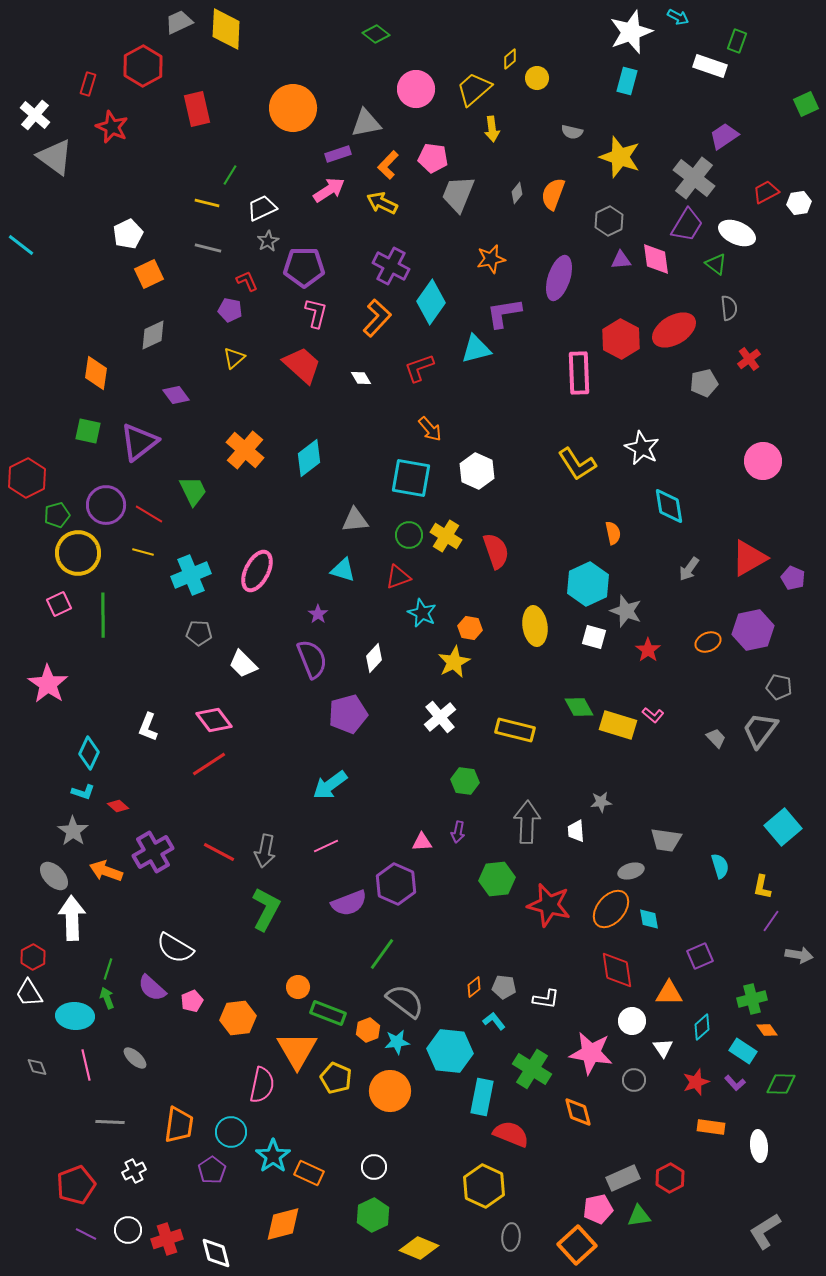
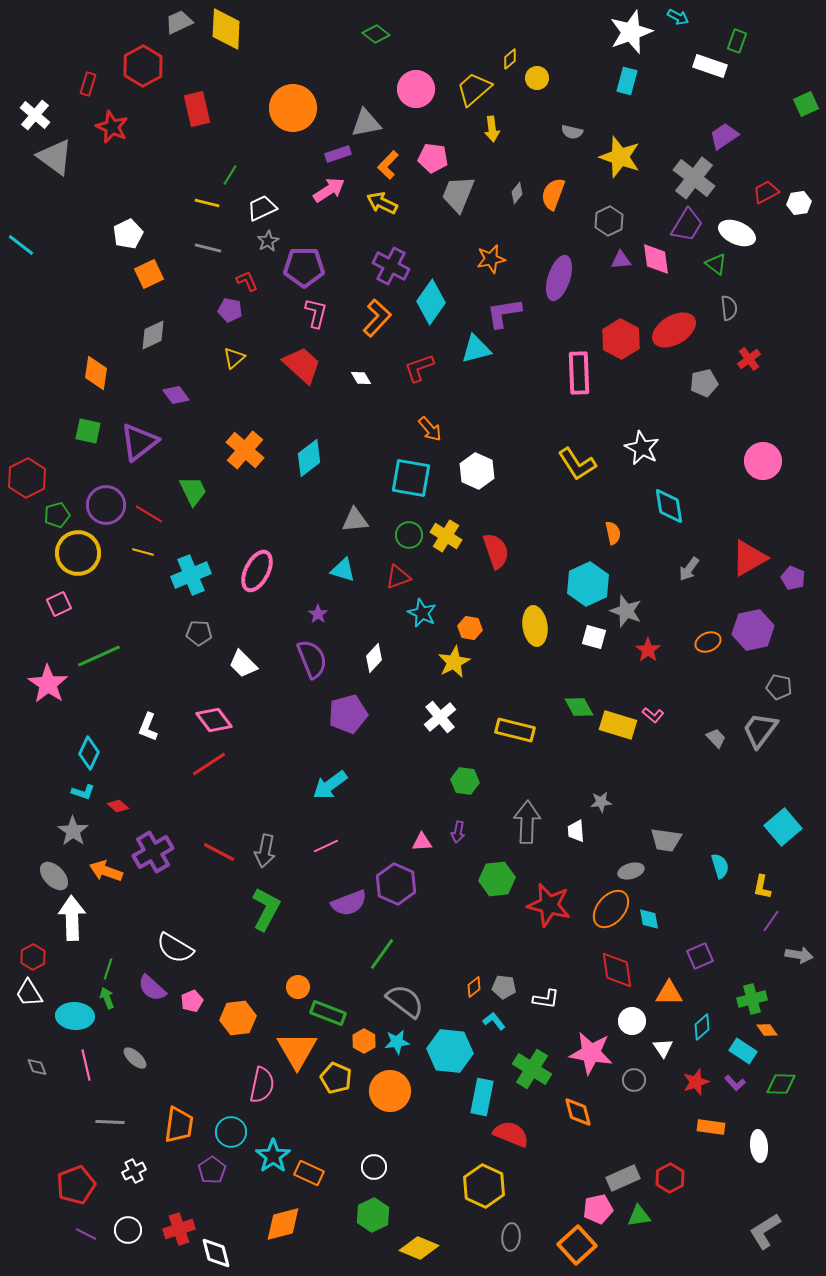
green line at (103, 615): moved 4 px left, 41 px down; rotated 66 degrees clockwise
orange hexagon at (368, 1030): moved 4 px left, 11 px down; rotated 10 degrees counterclockwise
red cross at (167, 1239): moved 12 px right, 10 px up
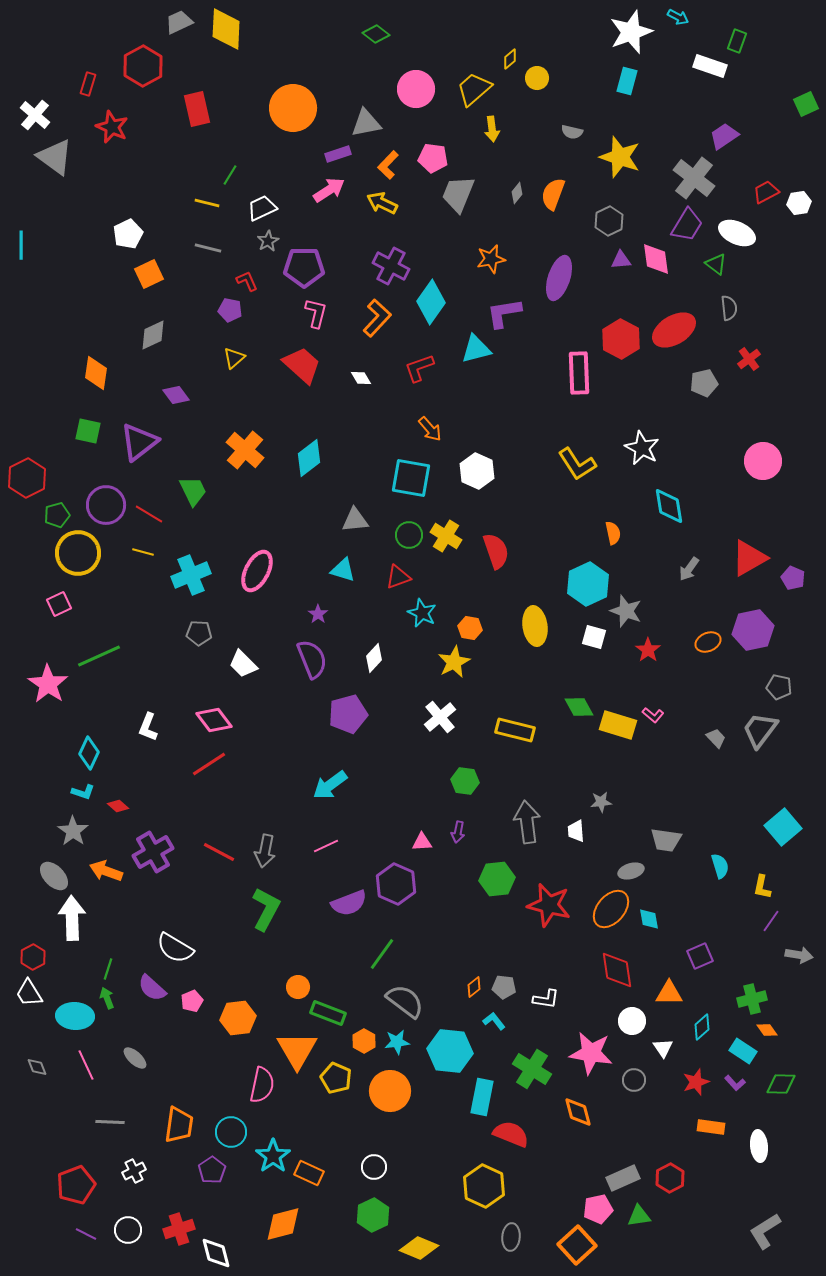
cyan line at (21, 245): rotated 52 degrees clockwise
gray arrow at (527, 822): rotated 9 degrees counterclockwise
pink line at (86, 1065): rotated 12 degrees counterclockwise
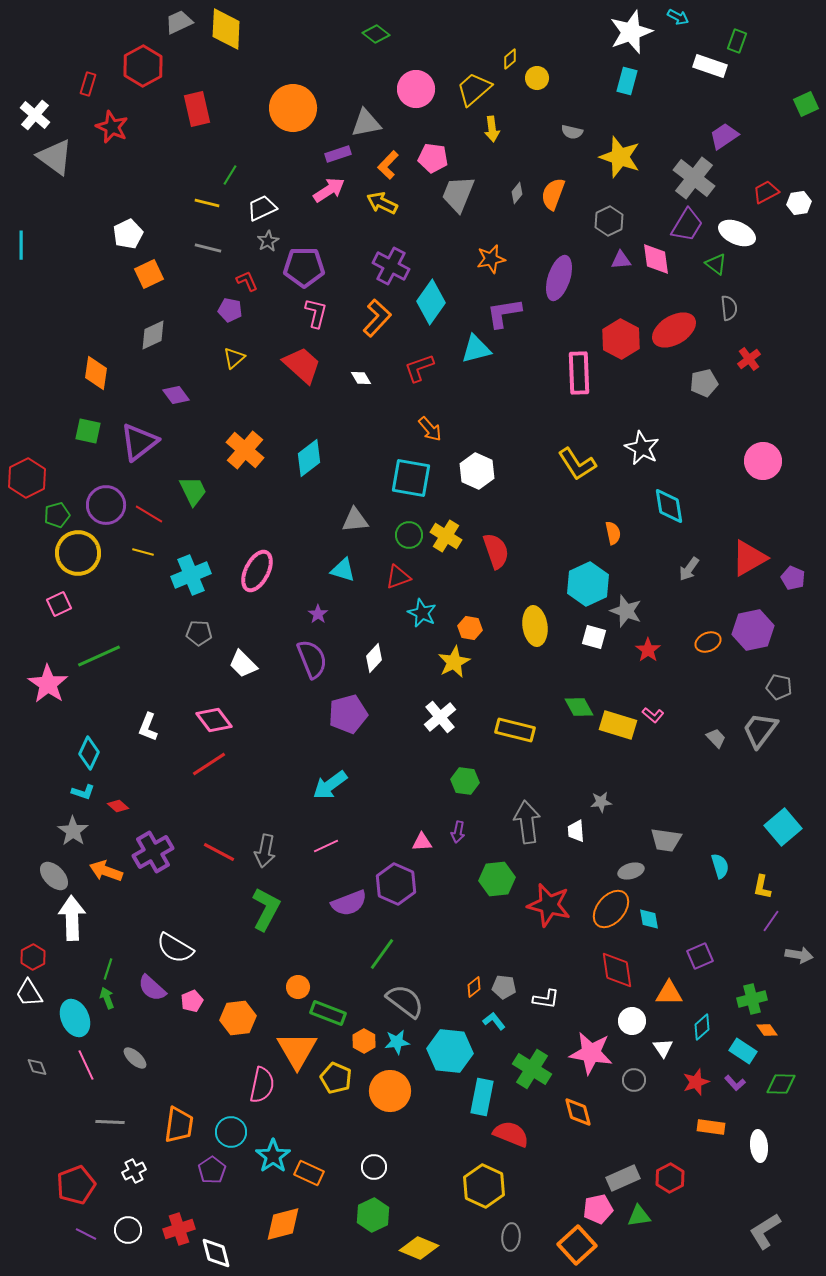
cyan ellipse at (75, 1016): moved 2 px down; rotated 63 degrees clockwise
